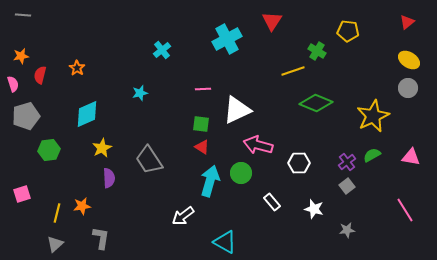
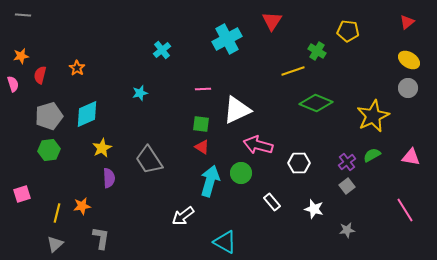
gray pentagon at (26, 116): moved 23 px right
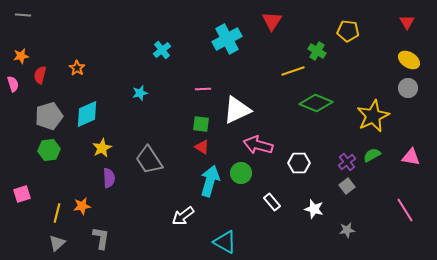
red triangle at (407, 22): rotated 21 degrees counterclockwise
gray triangle at (55, 244): moved 2 px right, 1 px up
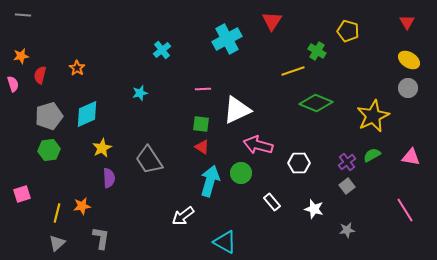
yellow pentagon at (348, 31): rotated 10 degrees clockwise
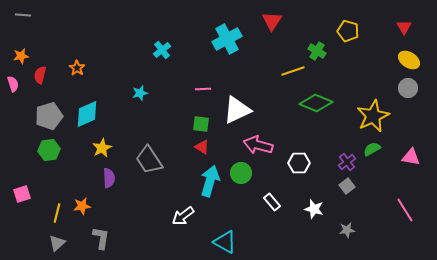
red triangle at (407, 22): moved 3 px left, 5 px down
green semicircle at (372, 155): moved 6 px up
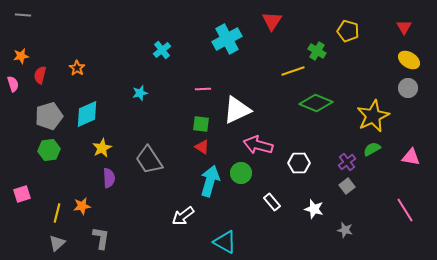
gray star at (347, 230): moved 2 px left; rotated 21 degrees clockwise
